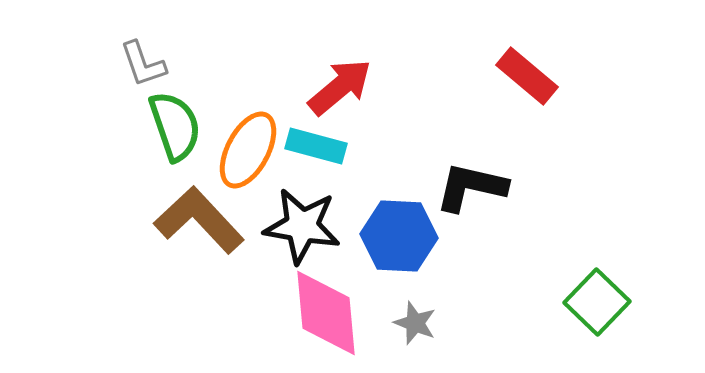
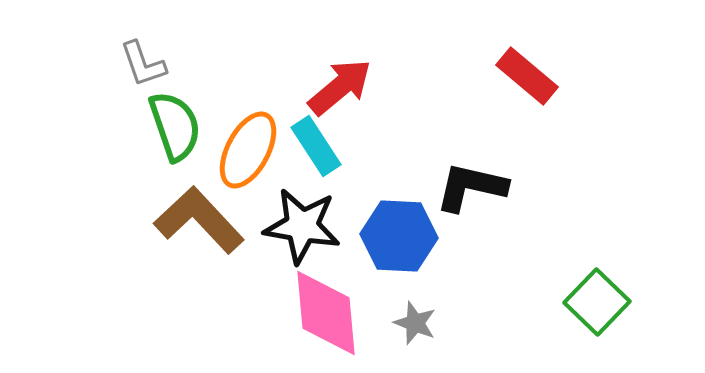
cyan rectangle: rotated 42 degrees clockwise
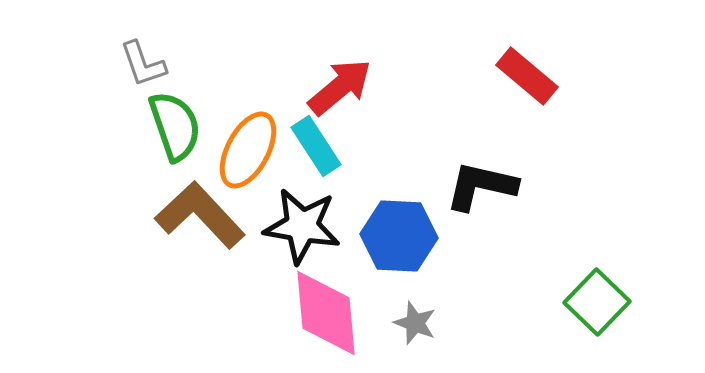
black L-shape: moved 10 px right, 1 px up
brown L-shape: moved 1 px right, 5 px up
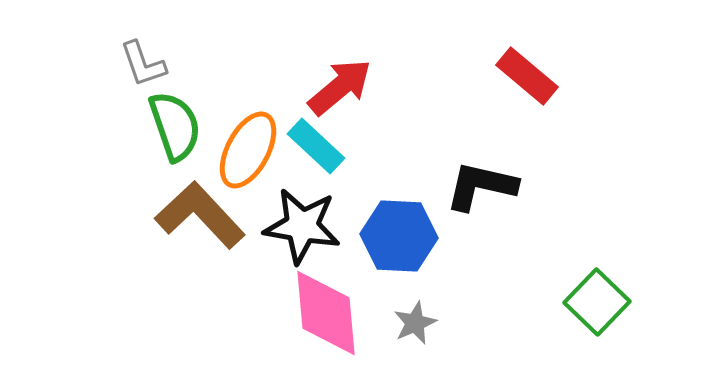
cyan rectangle: rotated 14 degrees counterclockwise
gray star: rotated 27 degrees clockwise
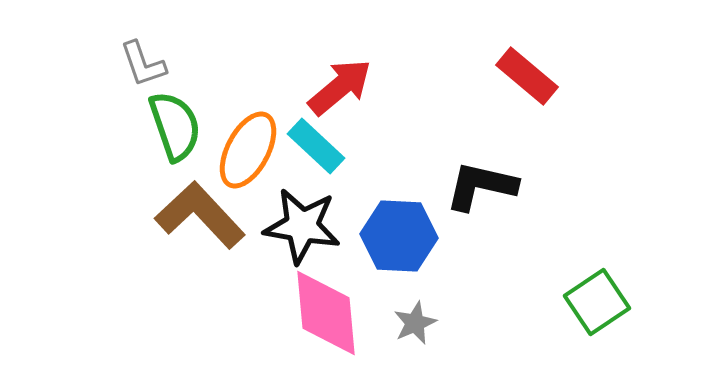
green square: rotated 12 degrees clockwise
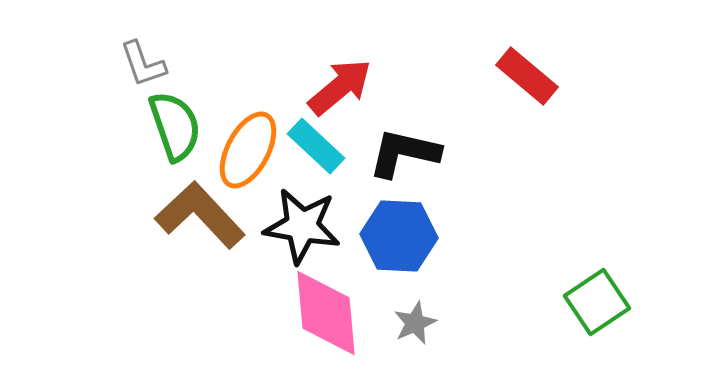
black L-shape: moved 77 px left, 33 px up
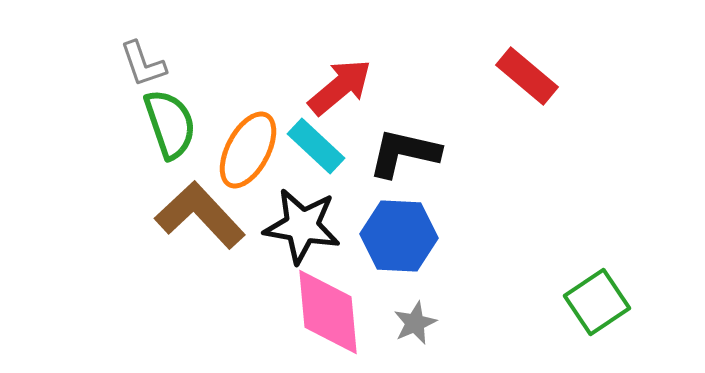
green semicircle: moved 5 px left, 2 px up
pink diamond: moved 2 px right, 1 px up
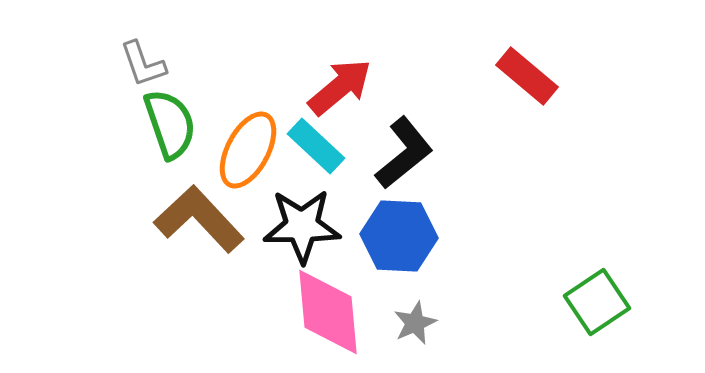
black L-shape: rotated 128 degrees clockwise
brown L-shape: moved 1 px left, 4 px down
black star: rotated 10 degrees counterclockwise
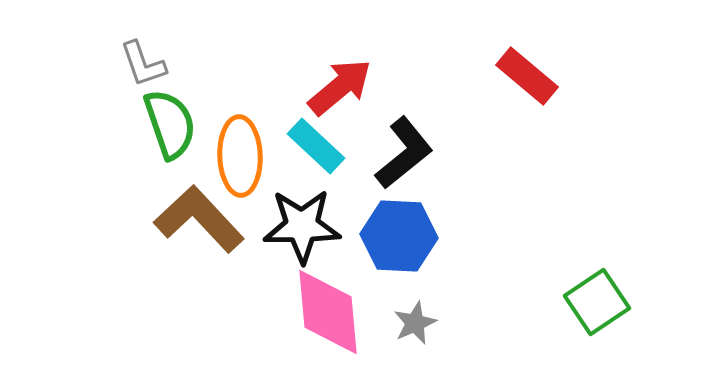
orange ellipse: moved 8 px left, 6 px down; rotated 30 degrees counterclockwise
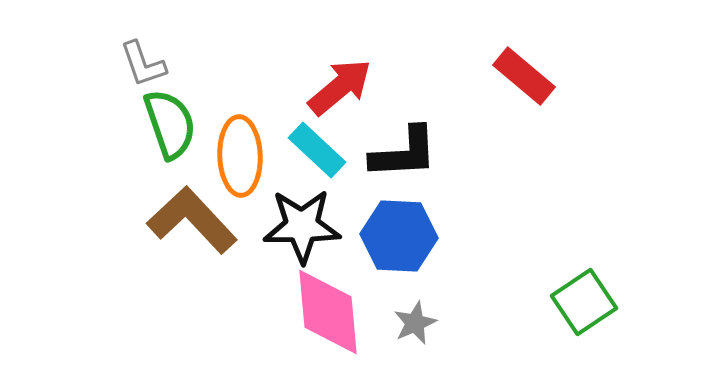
red rectangle: moved 3 px left
cyan rectangle: moved 1 px right, 4 px down
black L-shape: rotated 36 degrees clockwise
brown L-shape: moved 7 px left, 1 px down
green square: moved 13 px left
